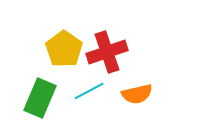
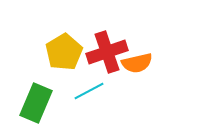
yellow pentagon: moved 3 px down; rotated 6 degrees clockwise
orange semicircle: moved 31 px up
green rectangle: moved 4 px left, 5 px down
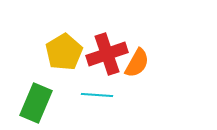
red cross: moved 2 px down
orange semicircle: rotated 48 degrees counterclockwise
cyan line: moved 8 px right, 4 px down; rotated 32 degrees clockwise
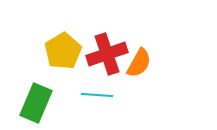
yellow pentagon: moved 1 px left, 1 px up
orange semicircle: moved 2 px right
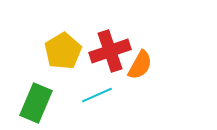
red cross: moved 3 px right, 3 px up
orange semicircle: moved 1 px right, 2 px down
cyan line: rotated 28 degrees counterclockwise
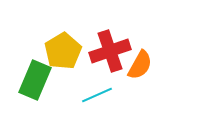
green rectangle: moved 1 px left, 23 px up
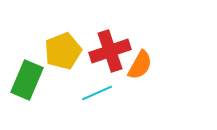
yellow pentagon: rotated 9 degrees clockwise
green rectangle: moved 8 px left
cyan line: moved 2 px up
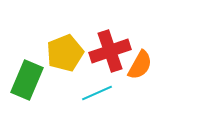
yellow pentagon: moved 2 px right, 2 px down
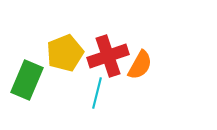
red cross: moved 2 px left, 5 px down
cyan line: rotated 52 degrees counterclockwise
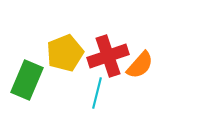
orange semicircle: rotated 12 degrees clockwise
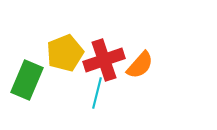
red cross: moved 4 px left, 4 px down
